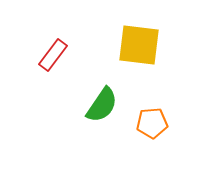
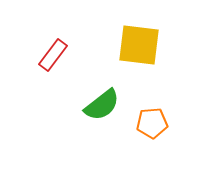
green semicircle: rotated 18 degrees clockwise
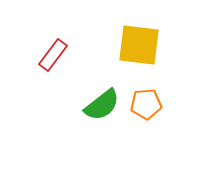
orange pentagon: moved 6 px left, 19 px up
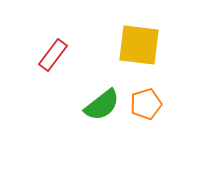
orange pentagon: rotated 12 degrees counterclockwise
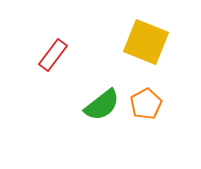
yellow square: moved 7 px right, 3 px up; rotated 15 degrees clockwise
orange pentagon: rotated 12 degrees counterclockwise
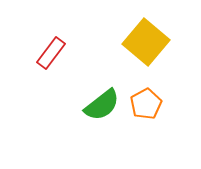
yellow square: rotated 18 degrees clockwise
red rectangle: moved 2 px left, 2 px up
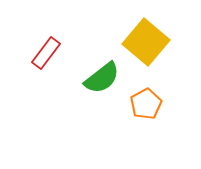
red rectangle: moved 5 px left
green semicircle: moved 27 px up
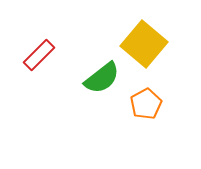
yellow square: moved 2 px left, 2 px down
red rectangle: moved 7 px left, 2 px down; rotated 8 degrees clockwise
